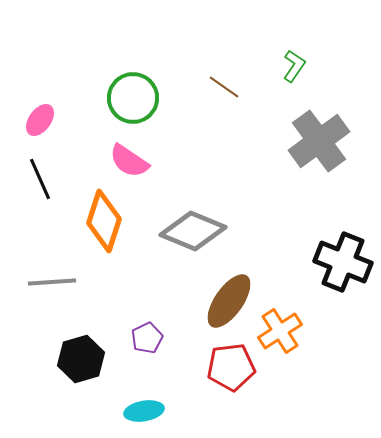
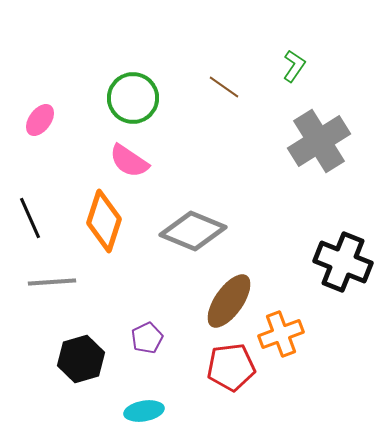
gray cross: rotated 4 degrees clockwise
black line: moved 10 px left, 39 px down
orange cross: moved 1 px right, 3 px down; rotated 12 degrees clockwise
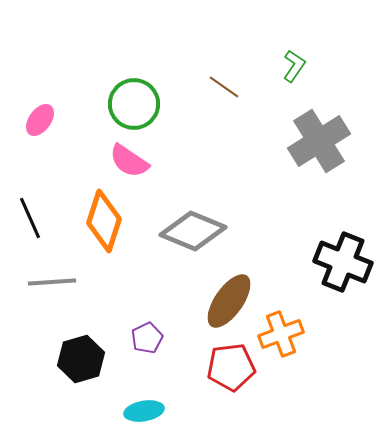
green circle: moved 1 px right, 6 px down
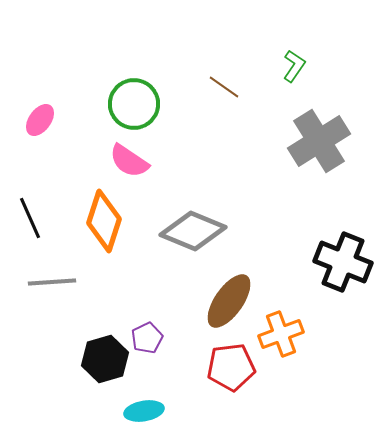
black hexagon: moved 24 px right
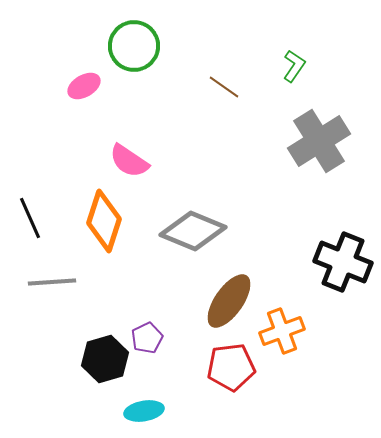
green circle: moved 58 px up
pink ellipse: moved 44 px right, 34 px up; rotated 24 degrees clockwise
orange cross: moved 1 px right, 3 px up
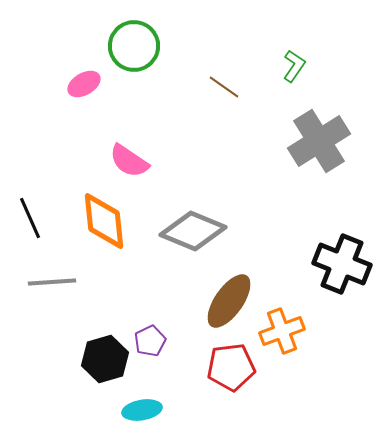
pink ellipse: moved 2 px up
orange diamond: rotated 24 degrees counterclockwise
black cross: moved 1 px left, 2 px down
purple pentagon: moved 3 px right, 3 px down
cyan ellipse: moved 2 px left, 1 px up
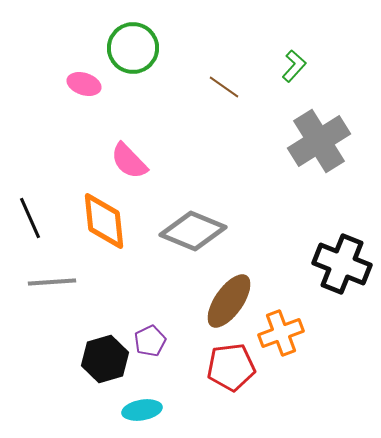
green circle: moved 1 px left, 2 px down
green L-shape: rotated 8 degrees clockwise
pink ellipse: rotated 48 degrees clockwise
pink semicircle: rotated 12 degrees clockwise
orange cross: moved 1 px left, 2 px down
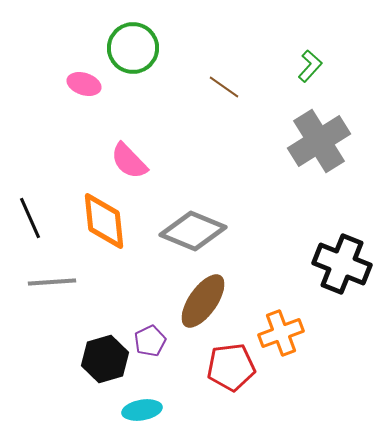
green L-shape: moved 16 px right
brown ellipse: moved 26 px left
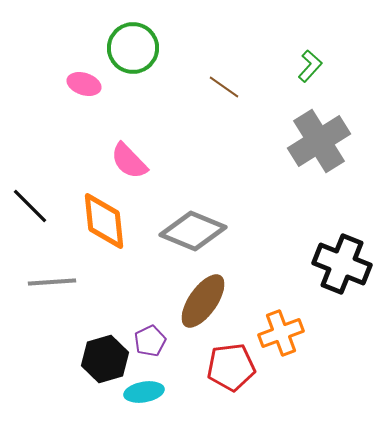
black line: moved 12 px up; rotated 21 degrees counterclockwise
cyan ellipse: moved 2 px right, 18 px up
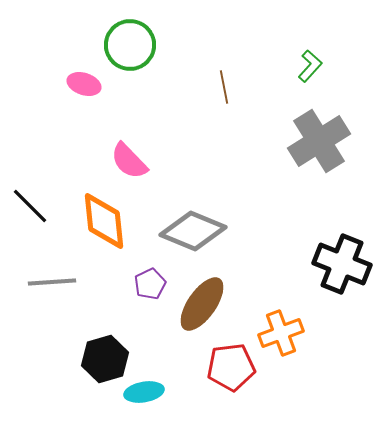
green circle: moved 3 px left, 3 px up
brown line: rotated 44 degrees clockwise
brown ellipse: moved 1 px left, 3 px down
purple pentagon: moved 57 px up
